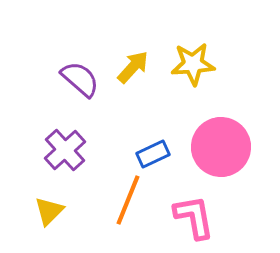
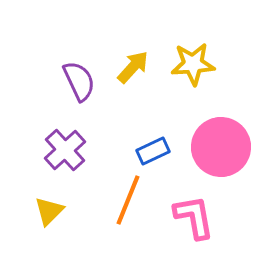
purple semicircle: moved 1 px left, 2 px down; rotated 24 degrees clockwise
blue rectangle: moved 3 px up
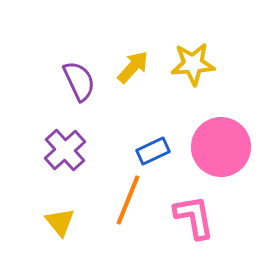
yellow triangle: moved 11 px right, 11 px down; rotated 24 degrees counterclockwise
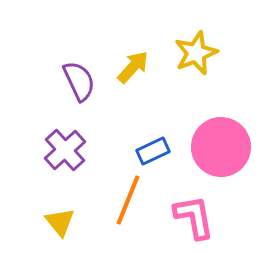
yellow star: moved 3 px right, 11 px up; rotated 18 degrees counterclockwise
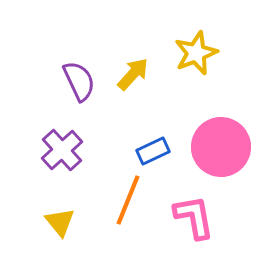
yellow arrow: moved 7 px down
purple cross: moved 3 px left
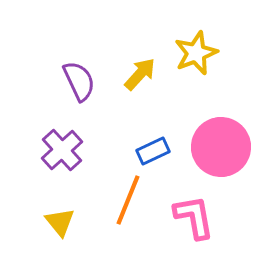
yellow arrow: moved 7 px right
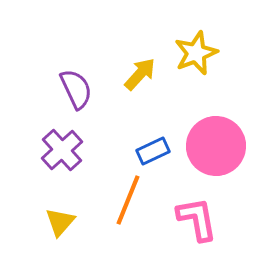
purple semicircle: moved 3 px left, 8 px down
pink circle: moved 5 px left, 1 px up
pink L-shape: moved 3 px right, 2 px down
yellow triangle: rotated 20 degrees clockwise
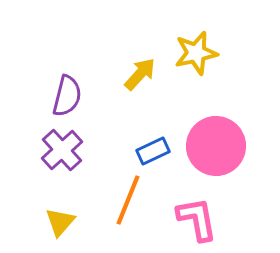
yellow star: rotated 9 degrees clockwise
purple semicircle: moved 9 px left, 7 px down; rotated 39 degrees clockwise
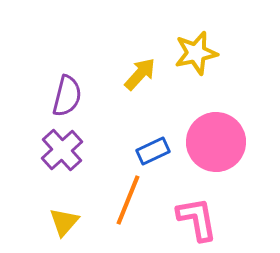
pink circle: moved 4 px up
yellow triangle: moved 4 px right
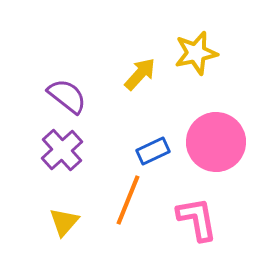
purple semicircle: rotated 66 degrees counterclockwise
